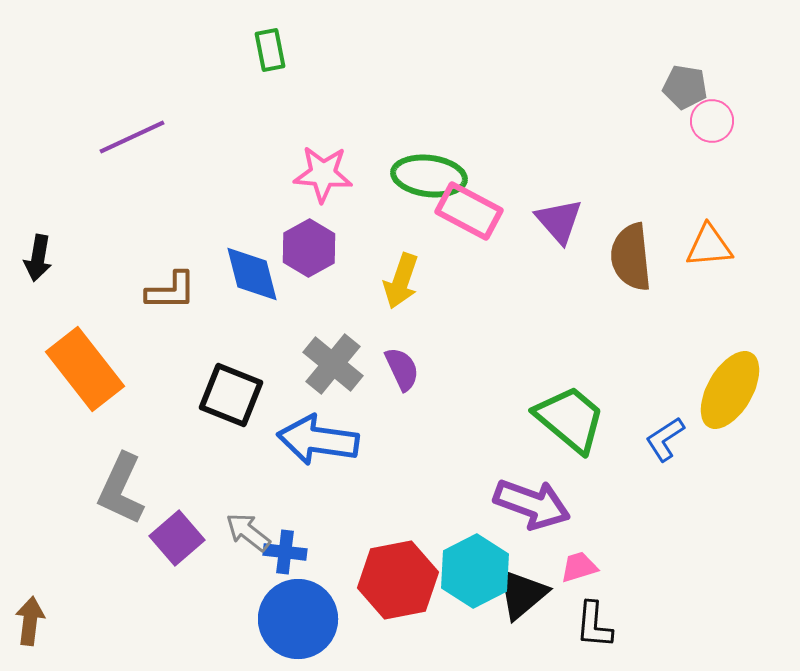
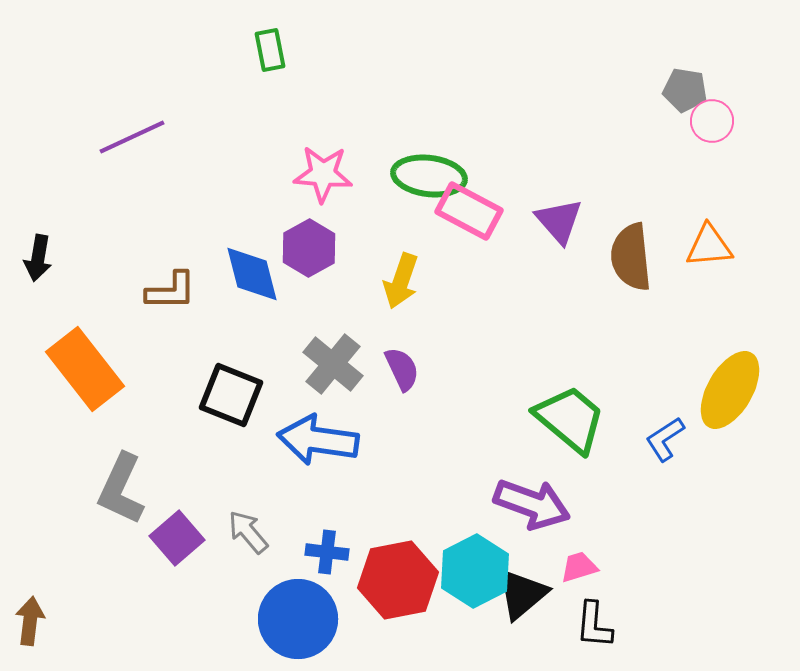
gray pentagon: moved 3 px down
gray arrow: rotated 12 degrees clockwise
blue cross: moved 42 px right
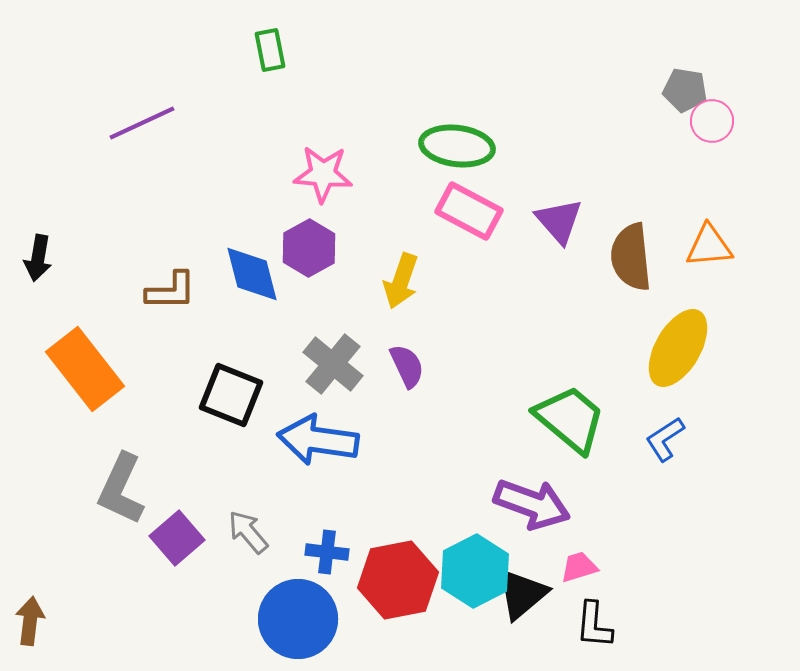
purple line: moved 10 px right, 14 px up
green ellipse: moved 28 px right, 30 px up
purple semicircle: moved 5 px right, 3 px up
yellow ellipse: moved 52 px left, 42 px up
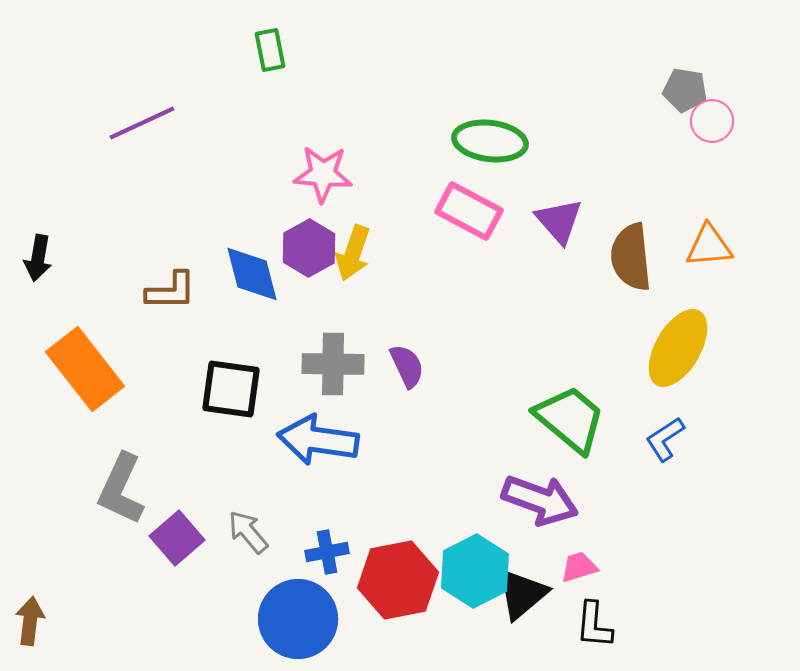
green ellipse: moved 33 px right, 5 px up
yellow arrow: moved 48 px left, 28 px up
gray cross: rotated 38 degrees counterclockwise
black square: moved 6 px up; rotated 14 degrees counterclockwise
purple arrow: moved 8 px right, 4 px up
blue cross: rotated 18 degrees counterclockwise
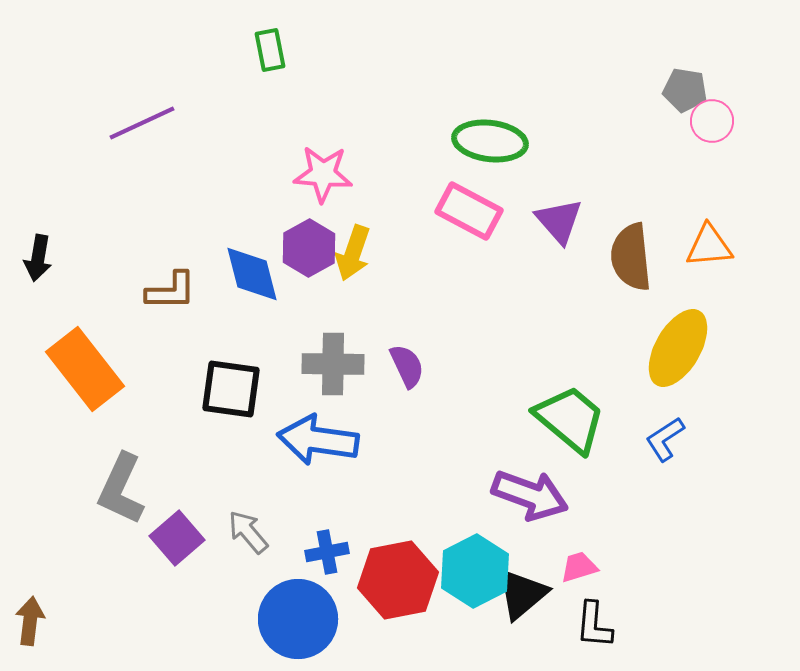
purple arrow: moved 10 px left, 5 px up
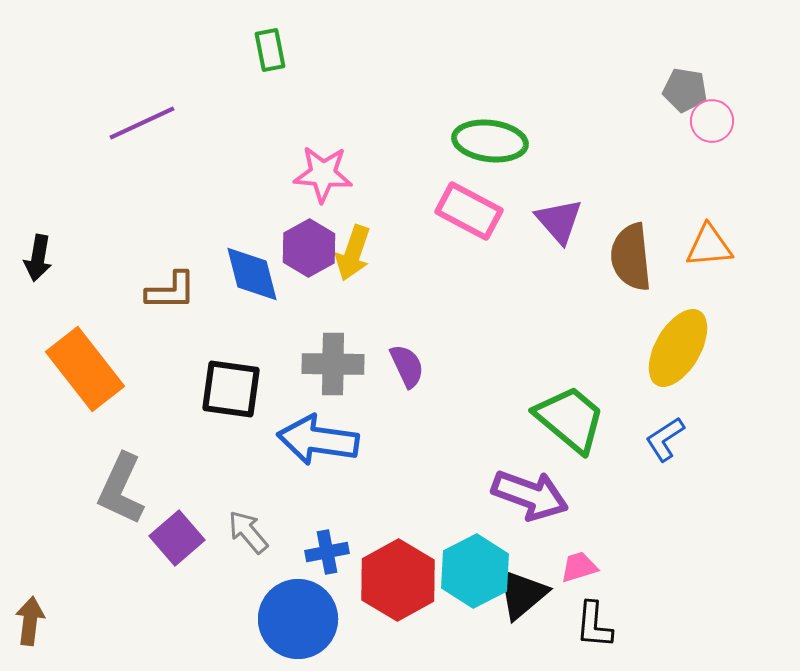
red hexagon: rotated 18 degrees counterclockwise
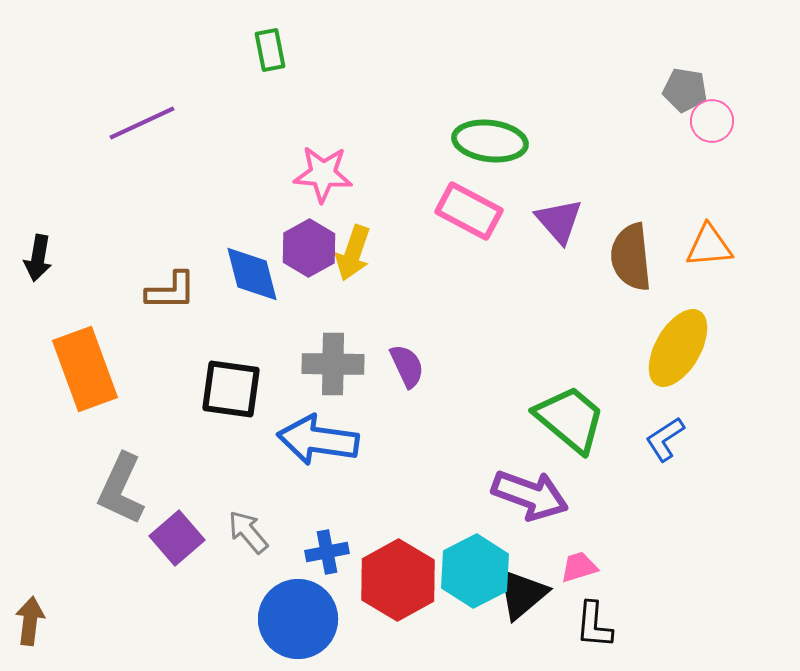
orange rectangle: rotated 18 degrees clockwise
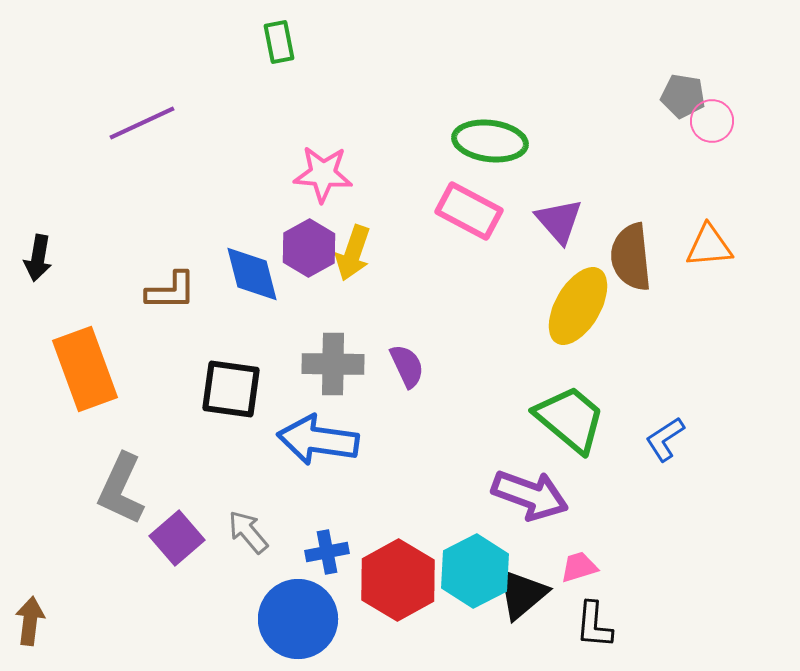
green rectangle: moved 9 px right, 8 px up
gray pentagon: moved 2 px left, 6 px down
yellow ellipse: moved 100 px left, 42 px up
